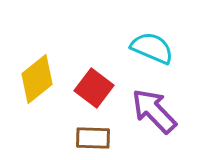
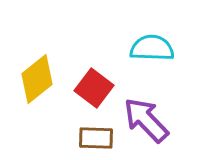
cyan semicircle: rotated 21 degrees counterclockwise
purple arrow: moved 8 px left, 9 px down
brown rectangle: moved 3 px right
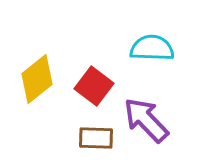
red square: moved 2 px up
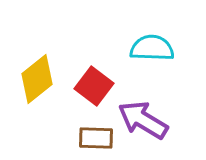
purple arrow: moved 3 px left; rotated 15 degrees counterclockwise
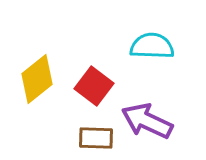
cyan semicircle: moved 2 px up
purple arrow: moved 4 px right, 1 px down; rotated 6 degrees counterclockwise
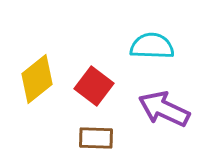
purple arrow: moved 17 px right, 12 px up
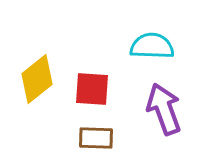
red square: moved 2 px left, 3 px down; rotated 33 degrees counterclockwise
purple arrow: rotated 45 degrees clockwise
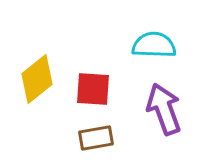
cyan semicircle: moved 2 px right, 1 px up
red square: moved 1 px right
brown rectangle: rotated 12 degrees counterclockwise
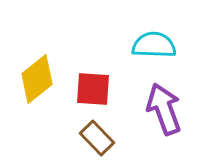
brown rectangle: moved 1 px right; rotated 56 degrees clockwise
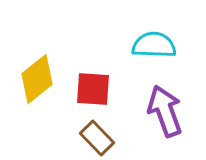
purple arrow: moved 1 px right, 2 px down
